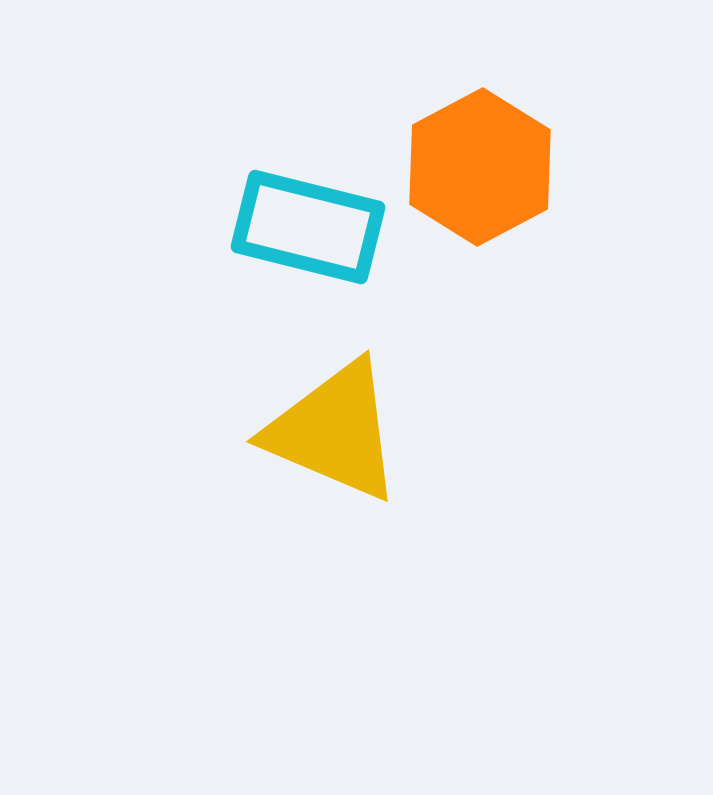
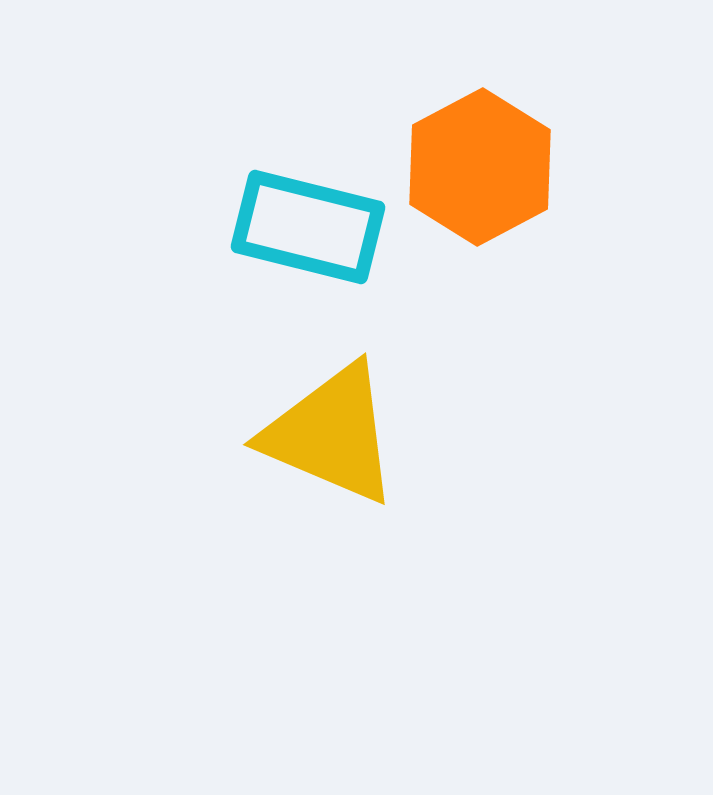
yellow triangle: moved 3 px left, 3 px down
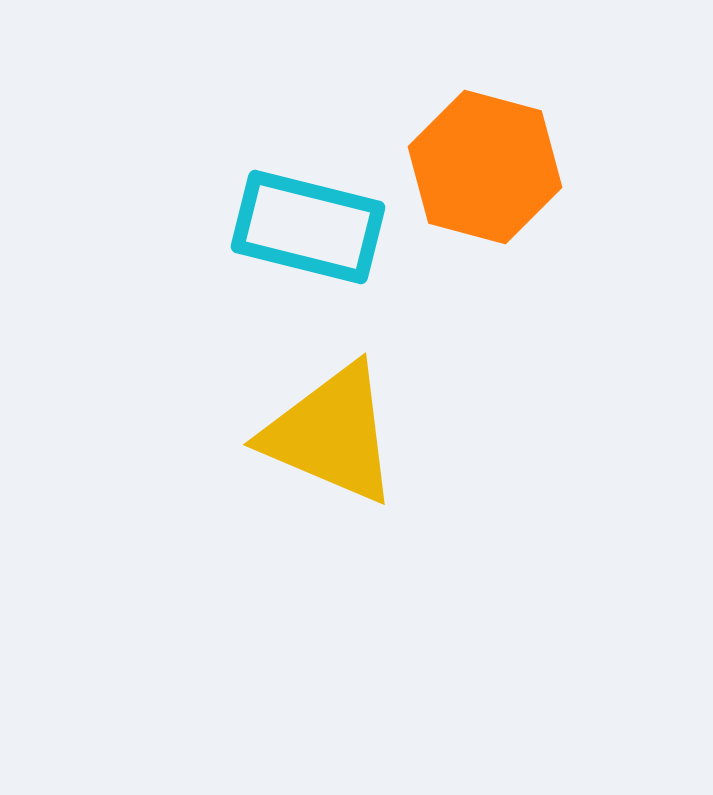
orange hexagon: moved 5 px right; rotated 17 degrees counterclockwise
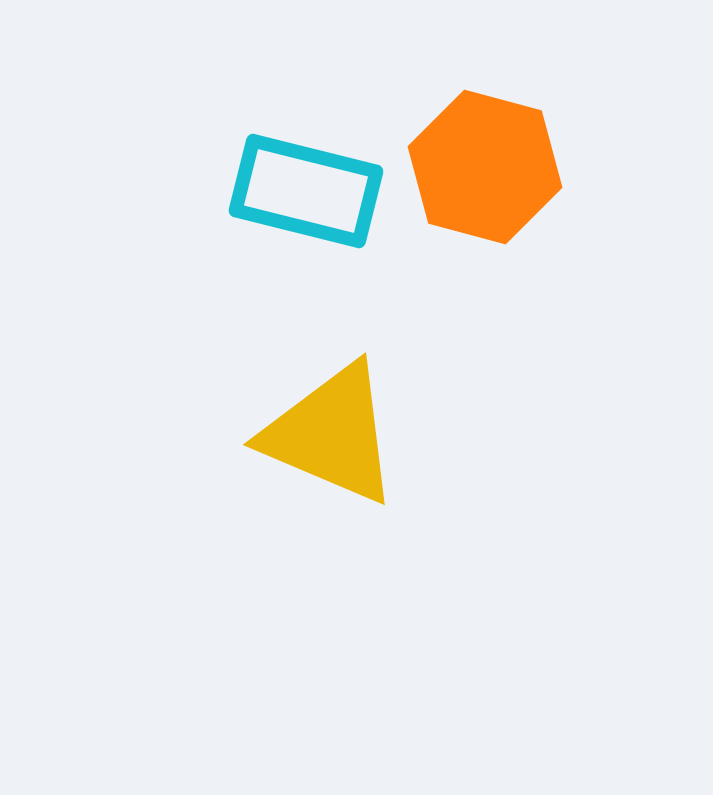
cyan rectangle: moved 2 px left, 36 px up
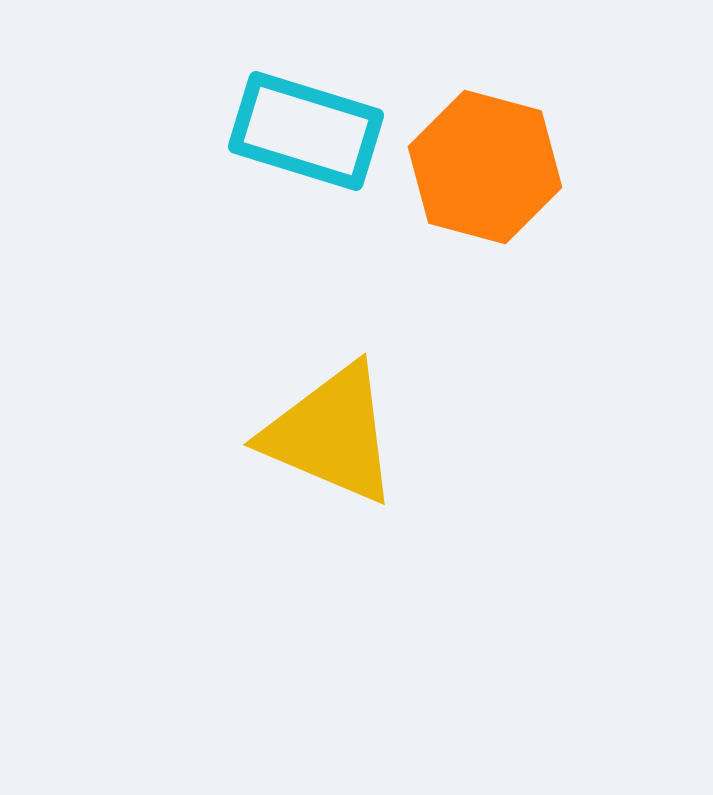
cyan rectangle: moved 60 px up; rotated 3 degrees clockwise
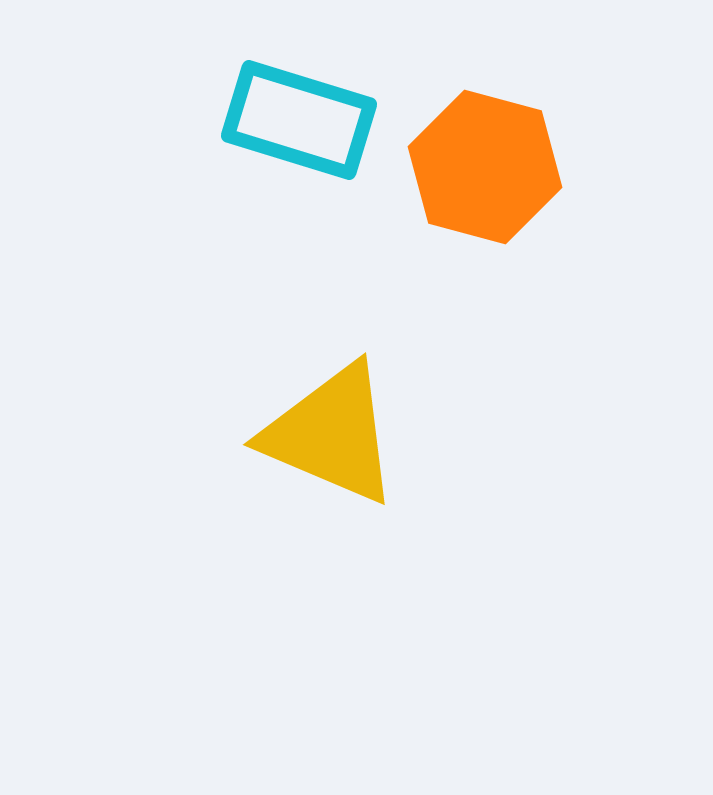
cyan rectangle: moved 7 px left, 11 px up
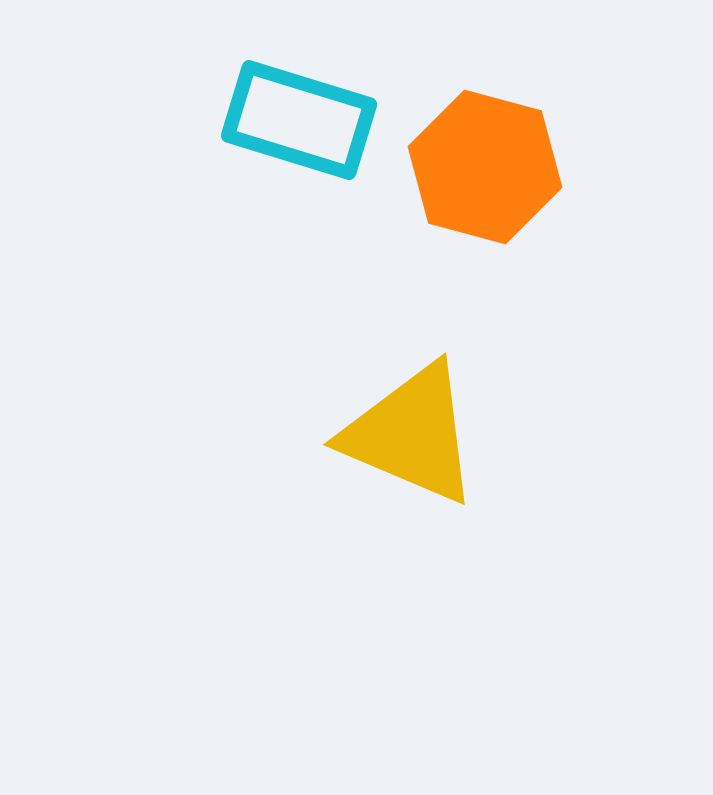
yellow triangle: moved 80 px right
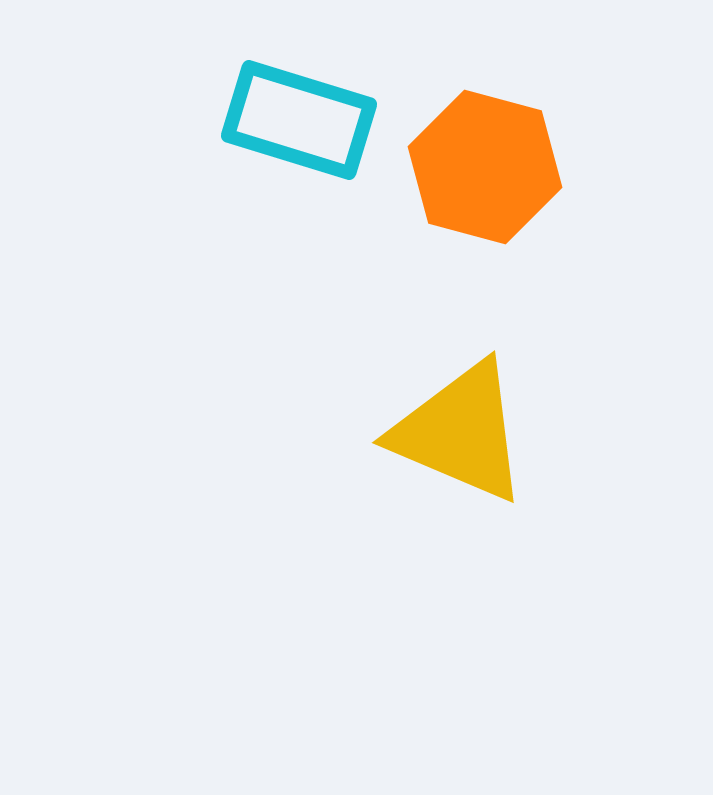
yellow triangle: moved 49 px right, 2 px up
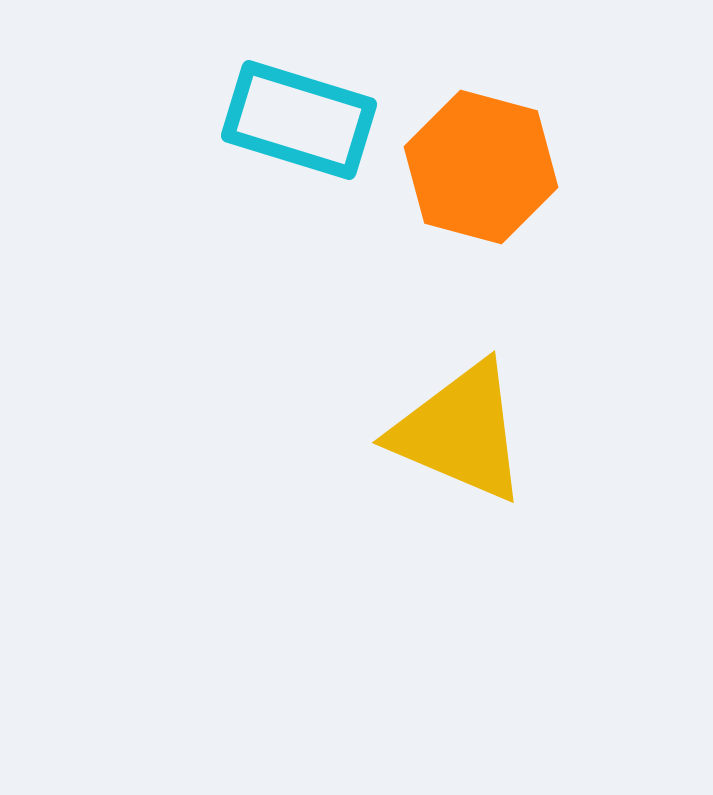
orange hexagon: moved 4 px left
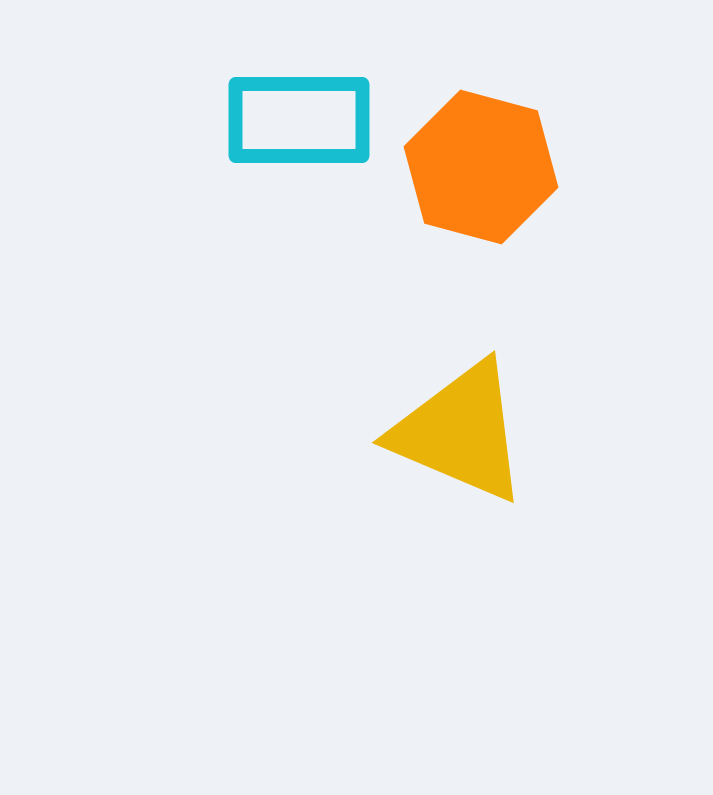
cyan rectangle: rotated 17 degrees counterclockwise
